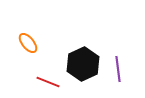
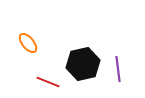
black hexagon: rotated 12 degrees clockwise
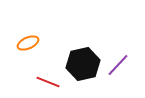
orange ellipse: rotated 75 degrees counterclockwise
purple line: moved 4 px up; rotated 50 degrees clockwise
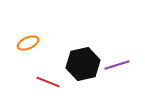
purple line: moved 1 px left; rotated 30 degrees clockwise
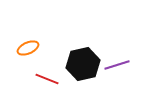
orange ellipse: moved 5 px down
red line: moved 1 px left, 3 px up
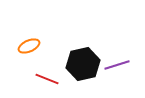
orange ellipse: moved 1 px right, 2 px up
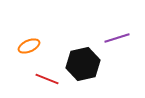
purple line: moved 27 px up
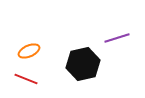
orange ellipse: moved 5 px down
red line: moved 21 px left
